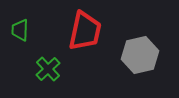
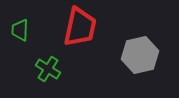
red trapezoid: moved 5 px left, 4 px up
green cross: rotated 15 degrees counterclockwise
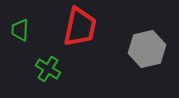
gray hexagon: moved 7 px right, 6 px up
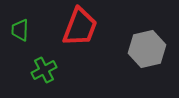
red trapezoid: rotated 9 degrees clockwise
green cross: moved 4 px left, 1 px down; rotated 30 degrees clockwise
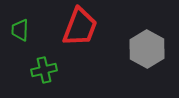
gray hexagon: rotated 18 degrees counterclockwise
green cross: rotated 15 degrees clockwise
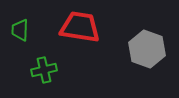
red trapezoid: rotated 102 degrees counterclockwise
gray hexagon: rotated 9 degrees counterclockwise
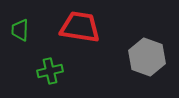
gray hexagon: moved 8 px down
green cross: moved 6 px right, 1 px down
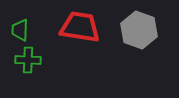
gray hexagon: moved 8 px left, 27 px up
green cross: moved 22 px left, 11 px up; rotated 15 degrees clockwise
